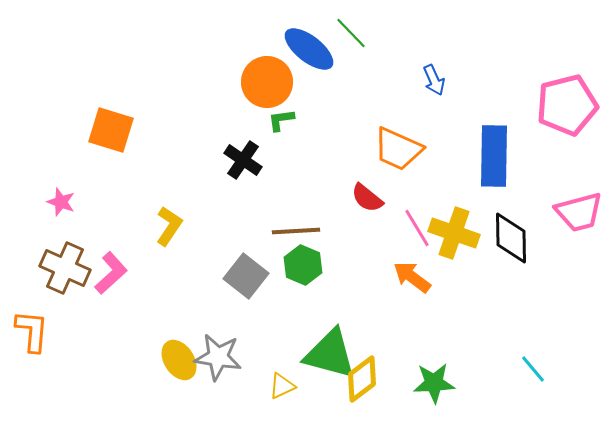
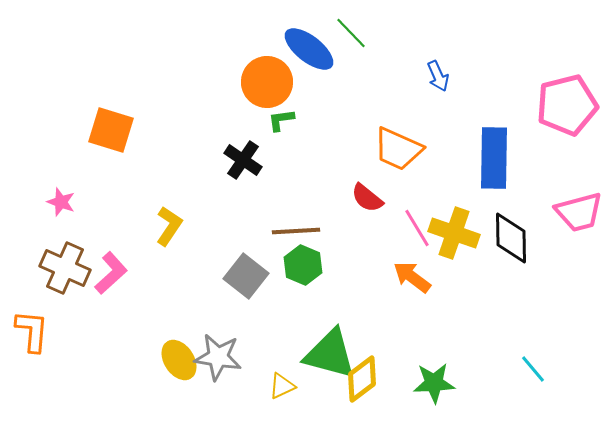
blue arrow: moved 4 px right, 4 px up
blue rectangle: moved 2 px down
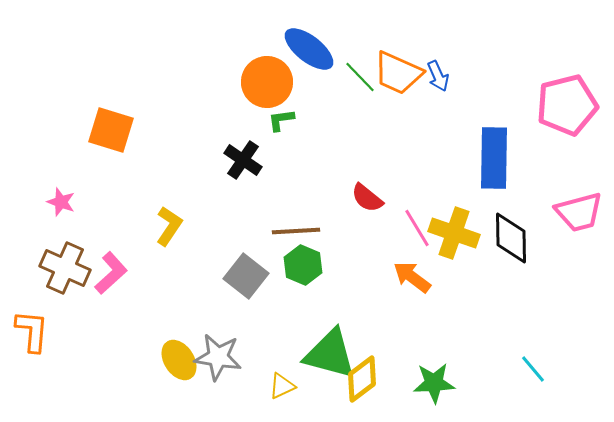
green line: moved 9 px right, 44 px down
orange trapezoid: moved 76 px up
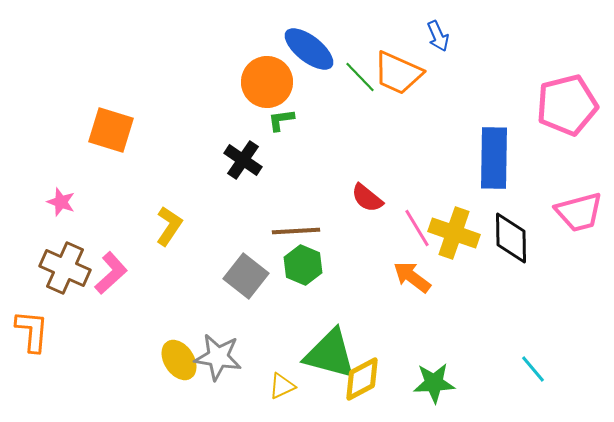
blue arrow: moved 40 px up
yellow diamond: rotated 9 degrees clockwise
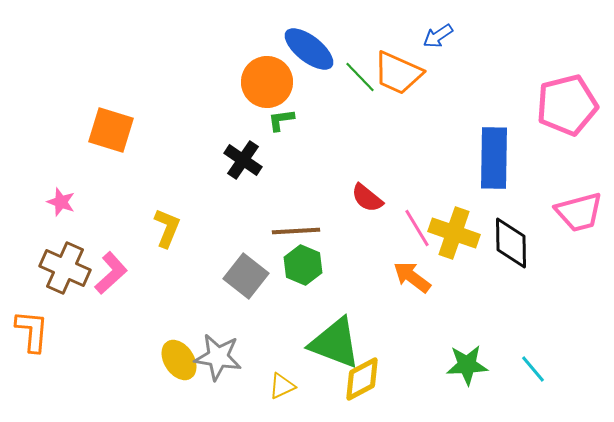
blue arrow: rotated 80 degrees clockwise
yellow L-shape: moved 2 px left, 2 px down; rotated 12 degrees counterclockwise
black diamond: moved 5 px down
green triangle: moved 5 px right, 11 px up; rotated 6 degrees clockwise
green star: moved 33 px right, 18 px up
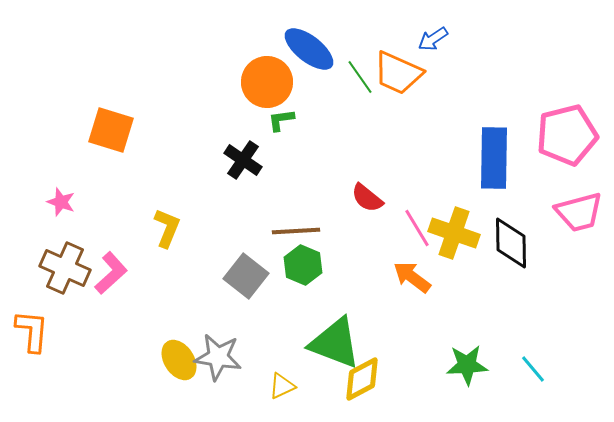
blue arrow: moved 5 px left, 3 px down
green line: rotated 9 degrees clockwise
pink pentagon: moved 30 px down
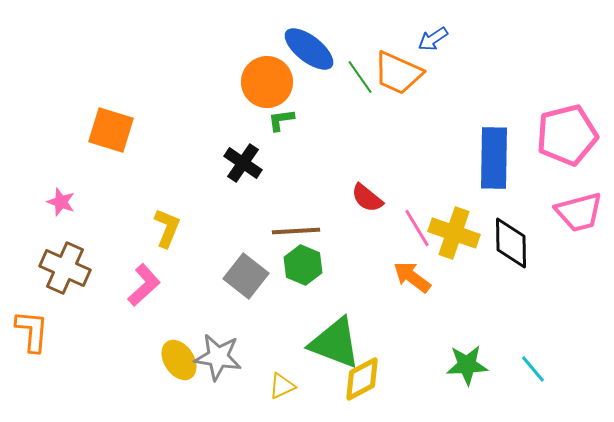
black cross: moved 3 px down
pink L-shape: moved 33 px right, 12 px down
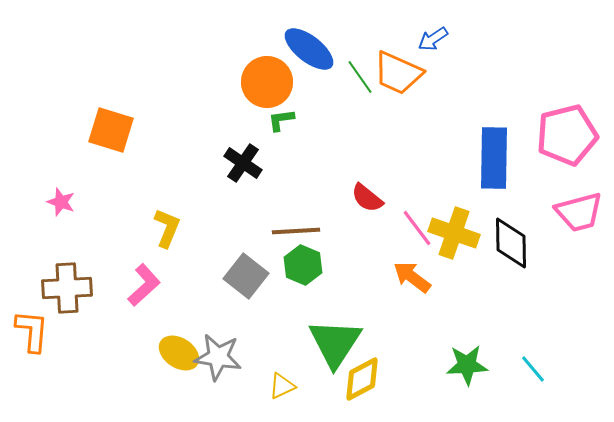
pink line: rotated 6 degrees counterclockwise
brown cross: moved 2 px right, 20 px down; rotated 27 degrees counterclockwise
green triangle: rotated 42 degrees clockwise
yellow ellipse: moved 7 px up; rotated 24 degrees counterclockwise
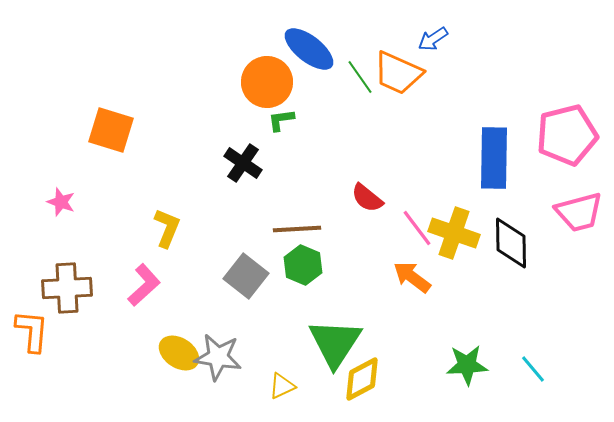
brown line: moved 1 px right, 2 px up
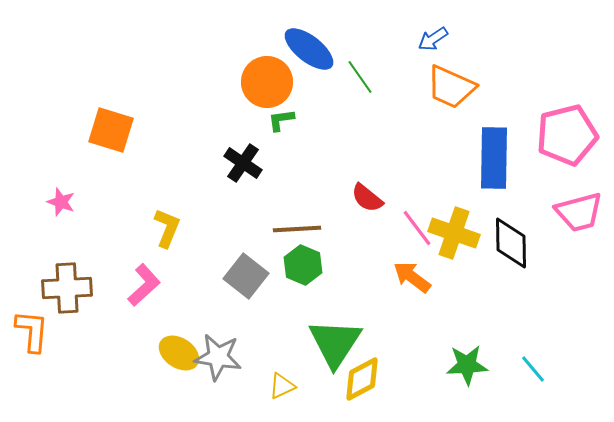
orange trapezoid: moved 53 px right, 14 px down
